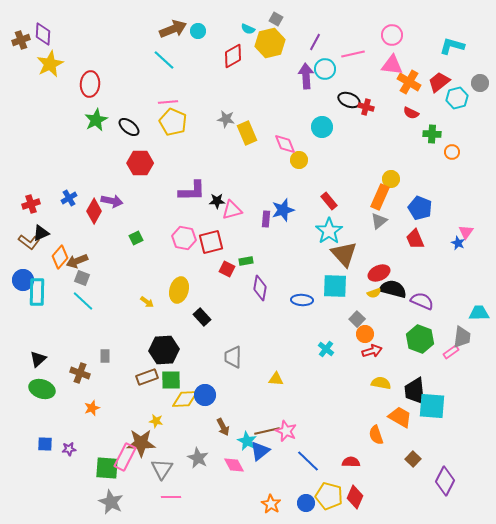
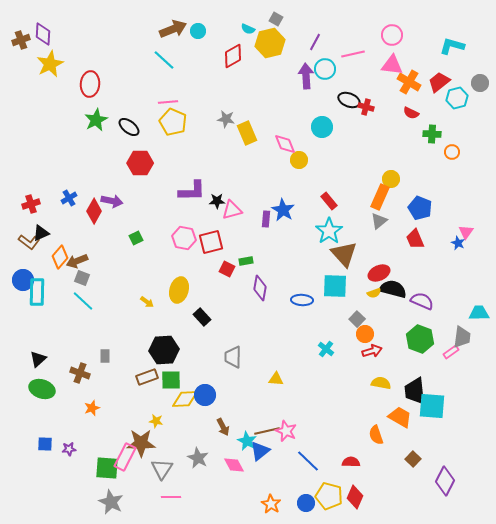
blue star at (283, 210): rotated 25 degrees counterclockwise
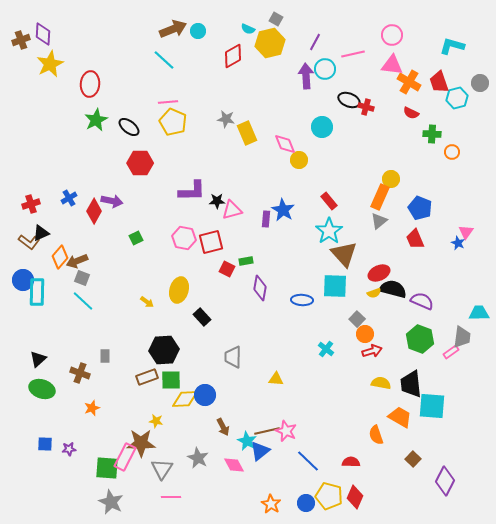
red trapezoid at (439, 82): rotated 70 degrees counterclockwise
black trapezoid at (415, 391): moved 4 px left, 7 px up
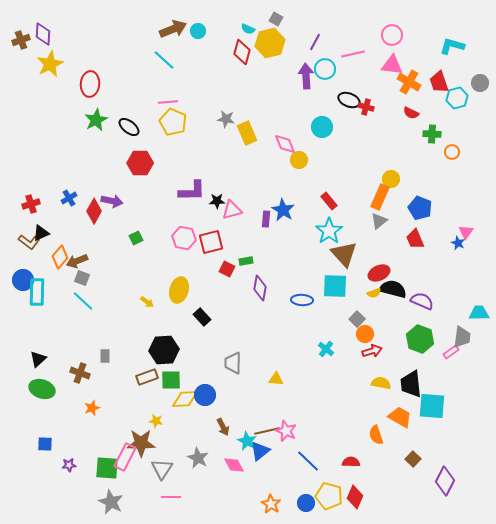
red diamond at (233, 56): moved 9 px right, 4 px up; rotated 45 degrees counterclockwise
gray trapezoid at (233, 357): moved 6 px down
purple star at (69, 449): moved 16 px down
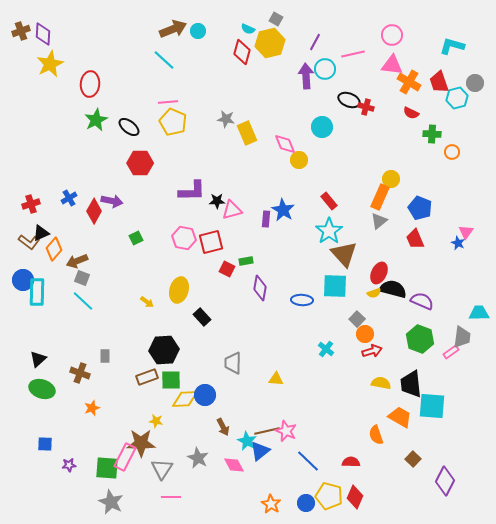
brown cross at (21, 40): moved 9 px up
gray circle at (480, 83): moved 5 px left
orange diamond at (60, 257): moved 6 px left, 8 px up
red ellipse at (379, 273): rotated 40 degrees counterclockwise
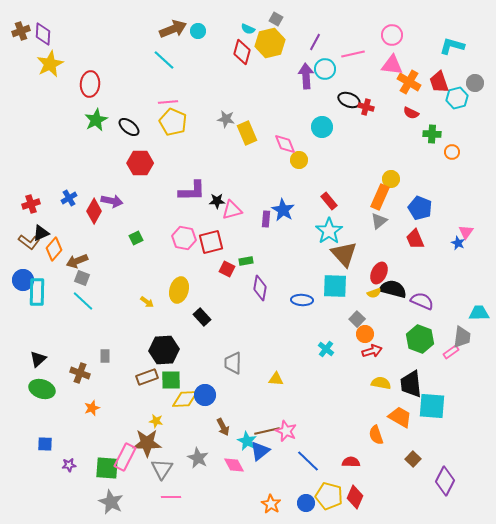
brown star at (141, 443): moved 6 px right
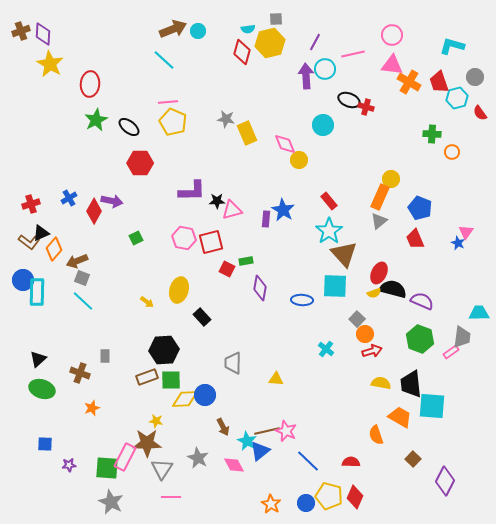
gray square at (276, 19): rotated 32 degrees counterclockwise
cyan semicircle at (248, 29): rotated 32 degrees counterclockwise
yellow star at (50, 64): rotated 16 degrees counterclockwise
gray circle at (475, 83): moved 6 px up
red semicircle at (411, 113): moved 69 px right; rotated 28 degrees clockwise
cyan circle at (322, 127): moved 1 px right, 2 px up
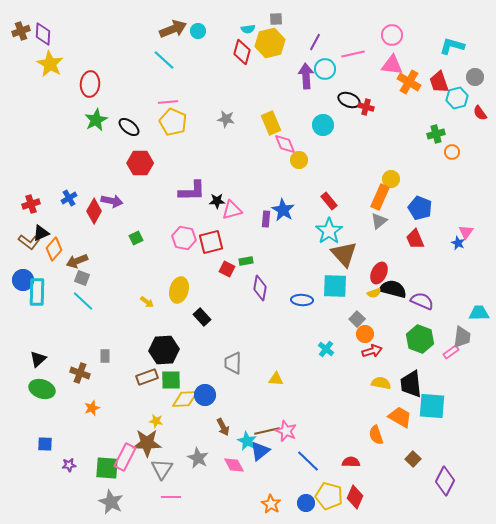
yellow rectangle at (247, 133): moved 24 px right, 10 px up
green cross at (432, 134): moved 4 px right; rotated 18 degrees counterclockwise
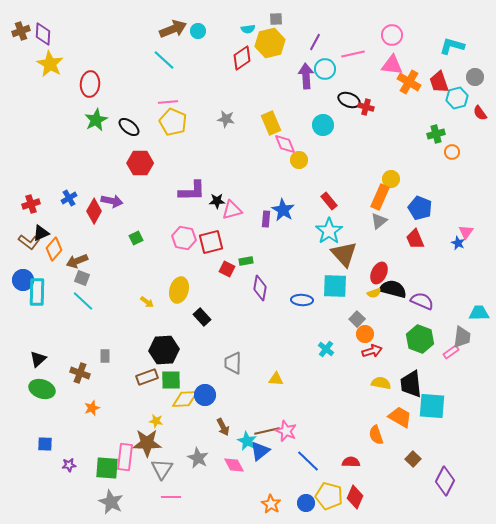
red diamond at (242, 52): moved 6 px down; rotated 40 degrees clockwise
pink rectangle at (125, 457): rotated 20 degrees counterclockwise
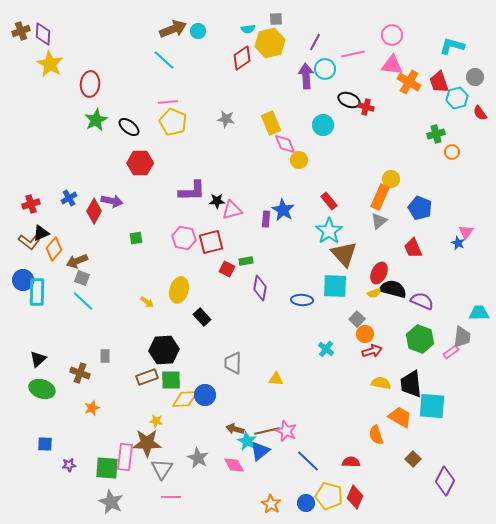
green square at (136, 238): rotated 16 degrees clockwise
red trapezoid at (415, 239): moved 2 px left, 9 px down
brown arrow at (223, 427): moved 12 px right, 2 px down; rotated 132 degrees clockwise
